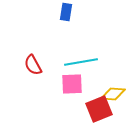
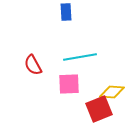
blue rectangle: rotated 12 degrees counterclockwise
cyan line: moved 1 px left, 5 px up
pink square: moved 3 px left
yellow diamond: moved 1 px left, 2 px up
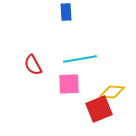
cyan line: moved 2 px down
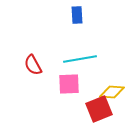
blue rectangle: moved 11 px right, 3 px down
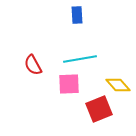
yellow diamond: moved 6 px right, 7 px up; rotated 45 degrees clockwise
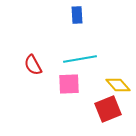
red square: moved 9 px right
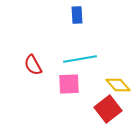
red square: rotated 16 degrees counterclockwise
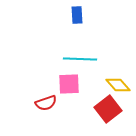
cyan line: rotated 12 degrees clockwise
red semicircle: moved 13 px right, 38 px down; rotated 80 degrees counterclockwise
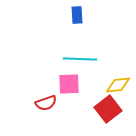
yellow diamond: rotated 55 degrees counterclockwise
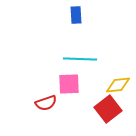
blue rectangle: moved 1 px left
